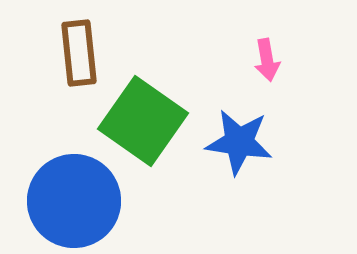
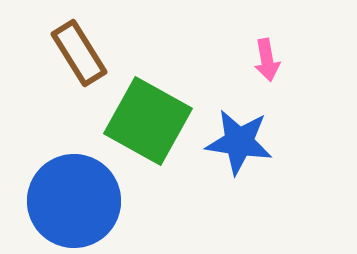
brown rectangle: rotated 26 degrees counterclockwise
green square: moved 5 px right; rotated 6 degrees counterclockwise
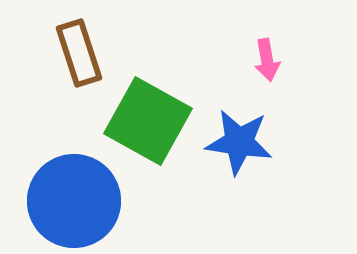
brown rectangle: rotated 14 degrees clockwise
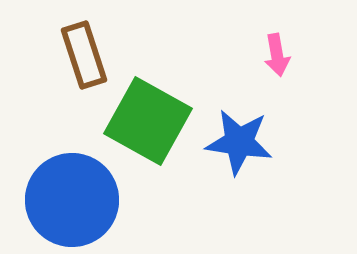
brown rectangle: moved 5 px right, 2 px down
pink arrow: moved 10 px right, 5 px up
blue circle: moved 2 px left, 1 px up
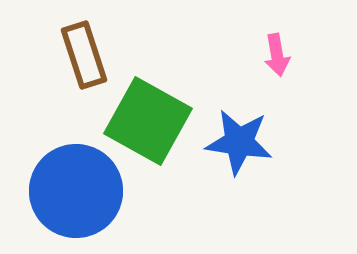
blue circle: moved 4 px right, 9 px up
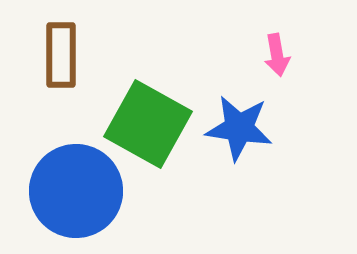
brown rectangle: moved 23 px left; rotated 18 degrees clockwise
green square: moved 3 px down
blue star: moved 14 px up
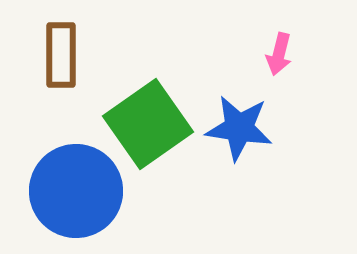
pink arrow: moved 2 px right, 1 px up; rotated 24 degrees clockwise
green square: rotated 26 degrees clockwise
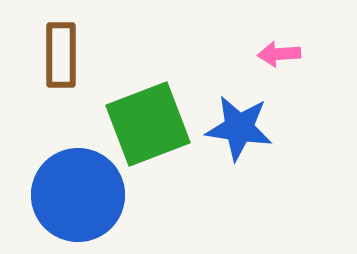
pink arrow: rotated 72 degrees clockwise
green square: rotated 14 degrees clockwise
blue circle: moved 2 px right, 4 px down
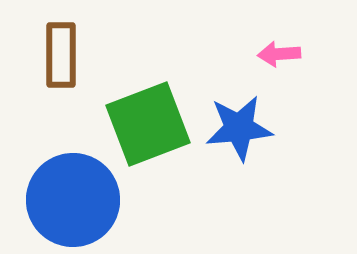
blue star: rotated 14 degrees counterclockwise
blue circle: moved 5 px left, 5 px down
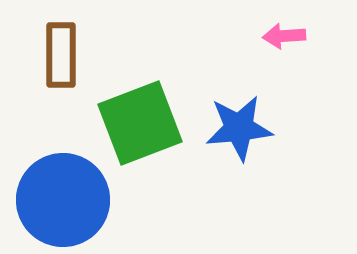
pink arrow: moved 5 px right, 18 px up
green square: moved 8 px left, 1 px up
blue circle: moved 10 px left
